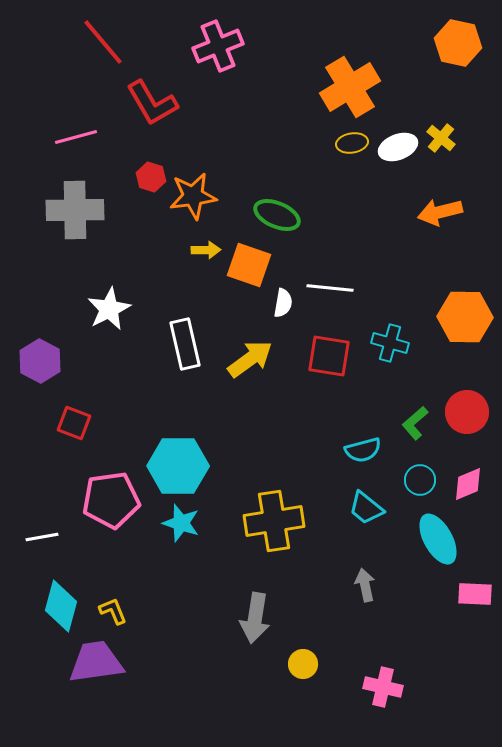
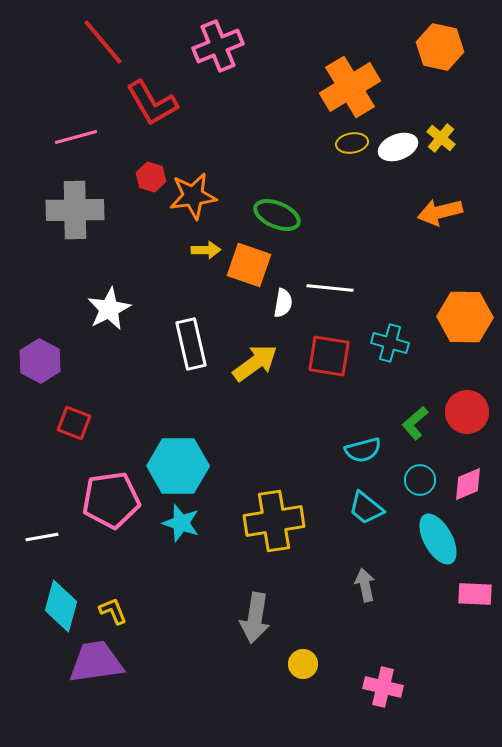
orange hexagon at (458, 43): moved 18 px left, 4 px down
white rectangle at (185, 344): moved 6 px right
yellow arrow at (250, 359): moved 5 px right, 4 px down
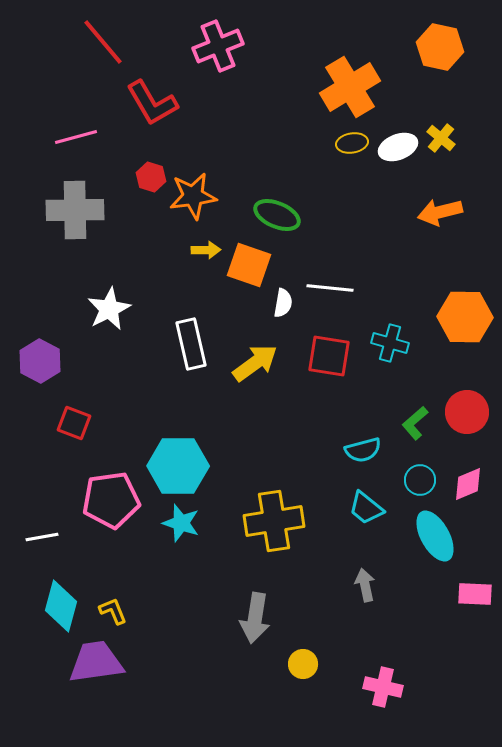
cyan ellipse at (438, 539): moved 3 px left, 3 px up
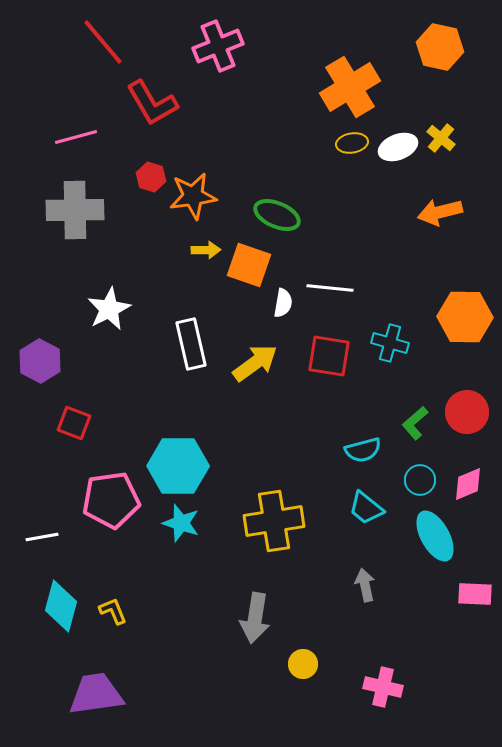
purple trapezoid at (96, 662): moved 32 px down
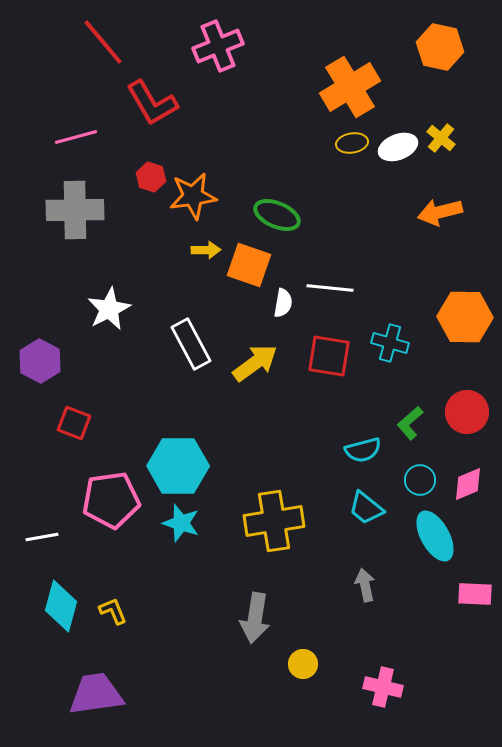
white rectangle at (191, 344): rotated 15 degrees counterclockwise
green L-shape at (415, 423): moved 5 px left
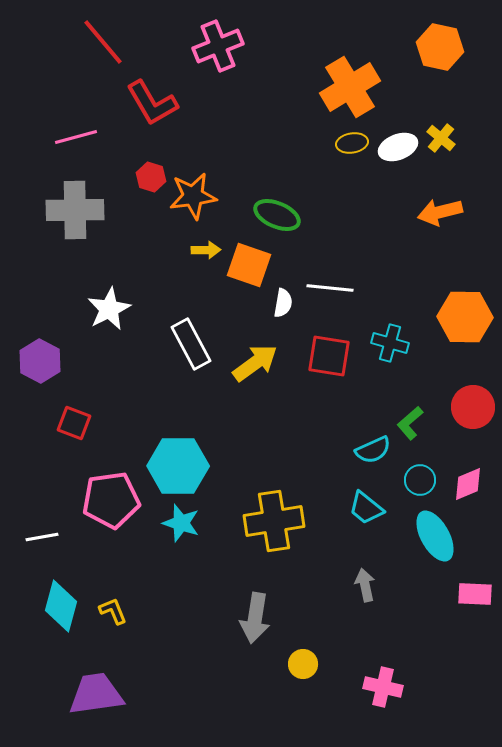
red circle at (467, 412): moved 6 px right, 5 px up
cyan semicircle at (363, 450): moved 10 px right; rotated 9 degrees counterclockwise
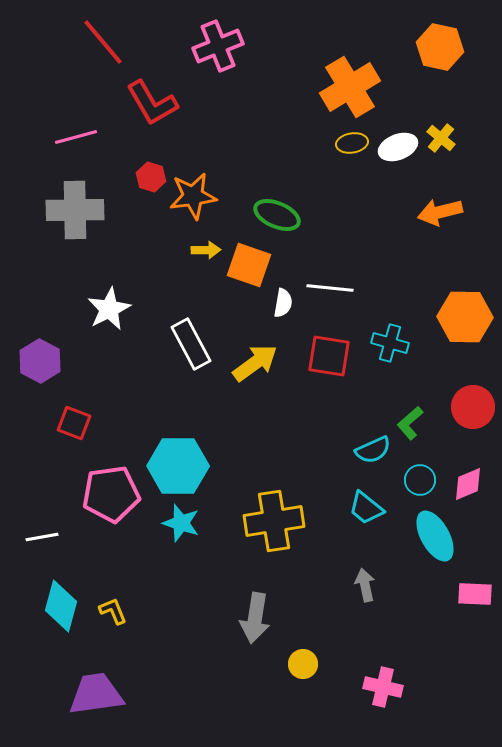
pink pentagon at (111, 500): moved 6 px up
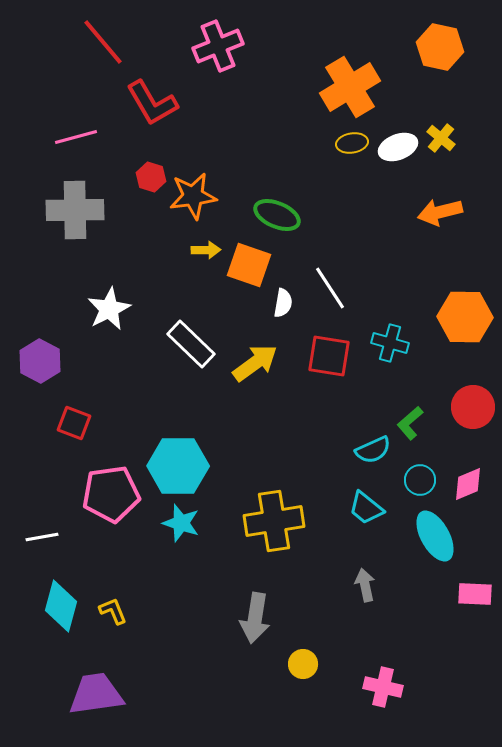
white line at (330, 288): rotated 51 degrees clockwise
white rectangle at (191, 344): rotated 18 degrees counterclockwise
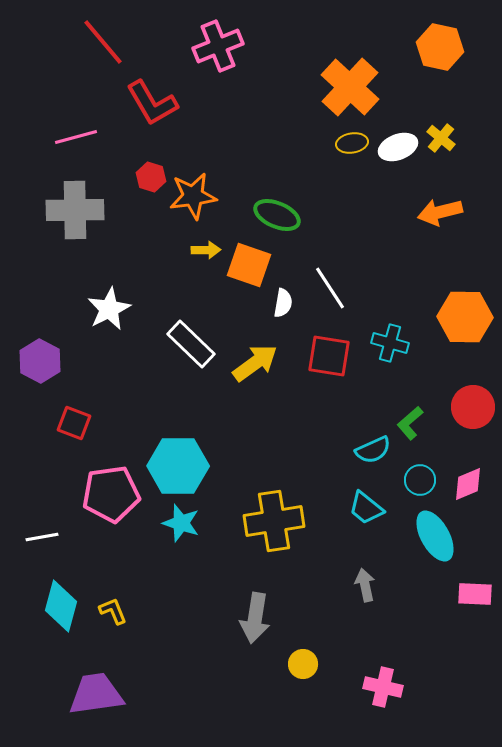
orange cross at (350, 87): rotated 16 degrees counterclockwise
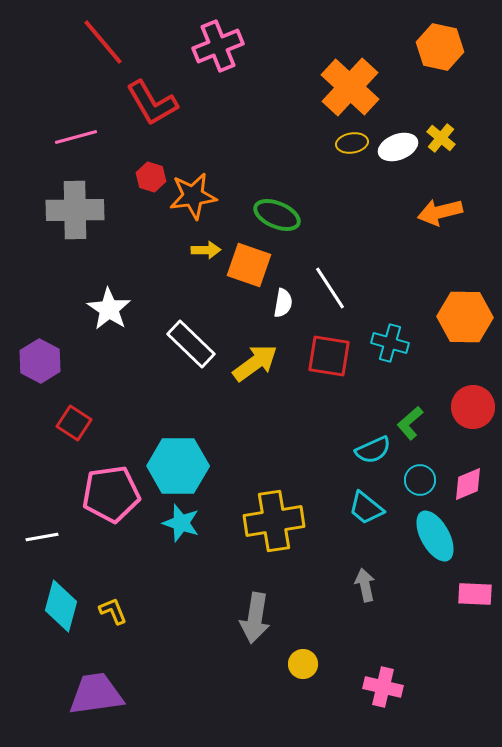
white star at (109, 309): rotated 12 degrees counterclockwise
red square at (74, 423): rotated 12 degrees clockwise
